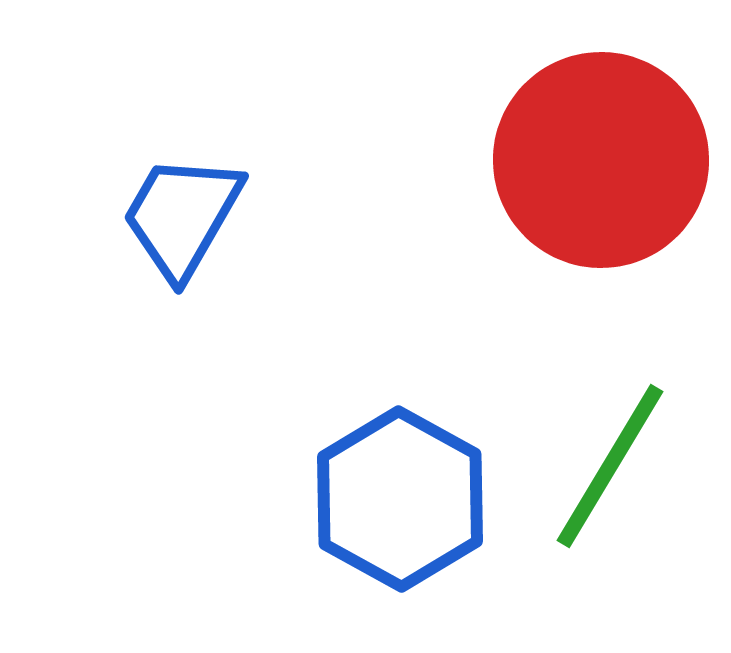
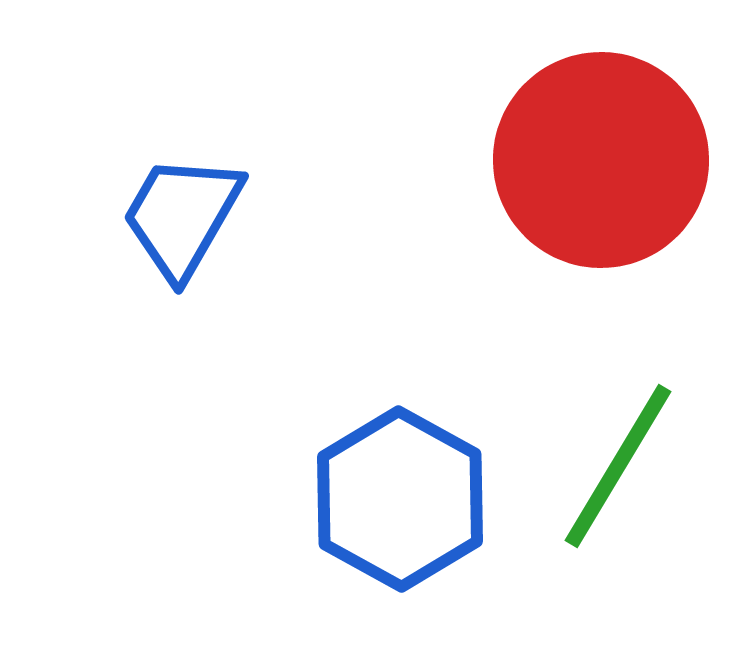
green line: moved 8 px right
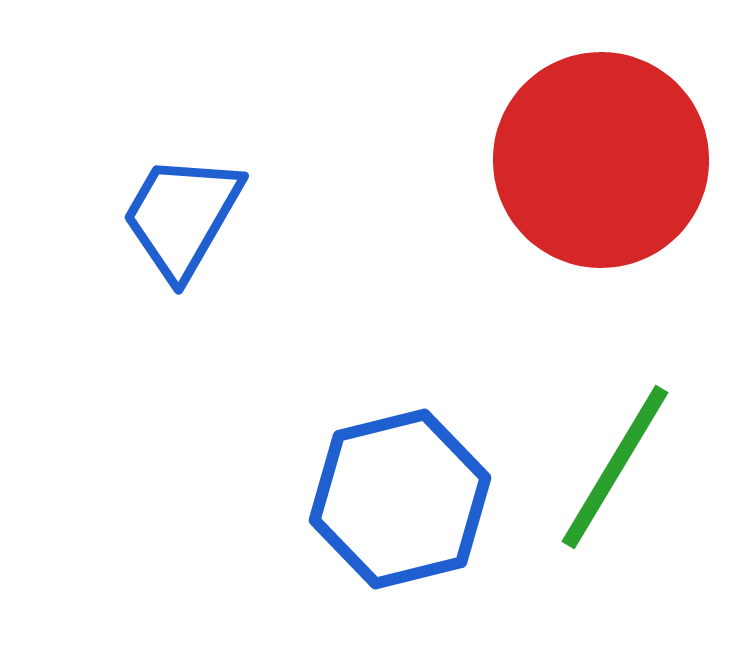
green line: moved 3 px left, 1 px down
blue hexagon: rotated 17 degrees clockwise
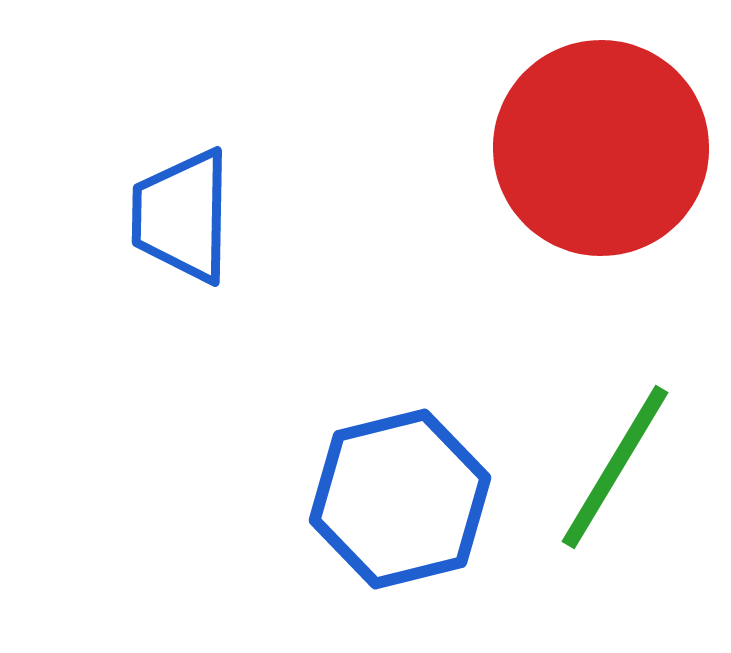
red circle: moved 12 px up
blue trapezoid: rotated 29 degrees counterclockwise
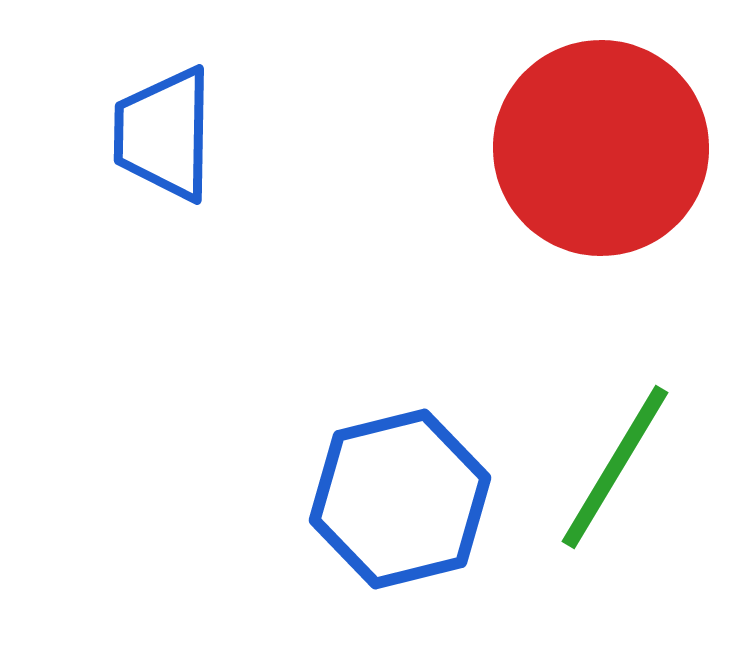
blue trapezoid: moved 18 px left, 82 px up
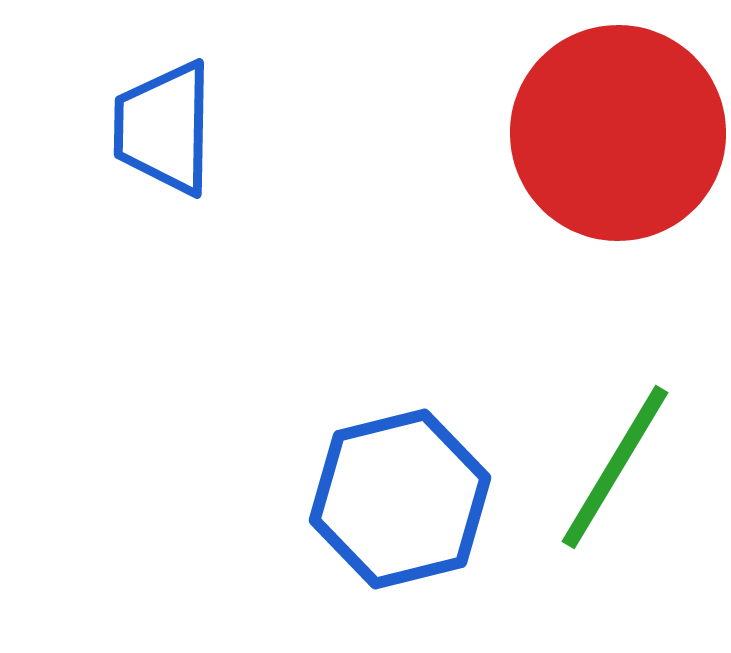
blue trapezoid: moved 6 px up
red circle: moved 17 px right, 15 px up
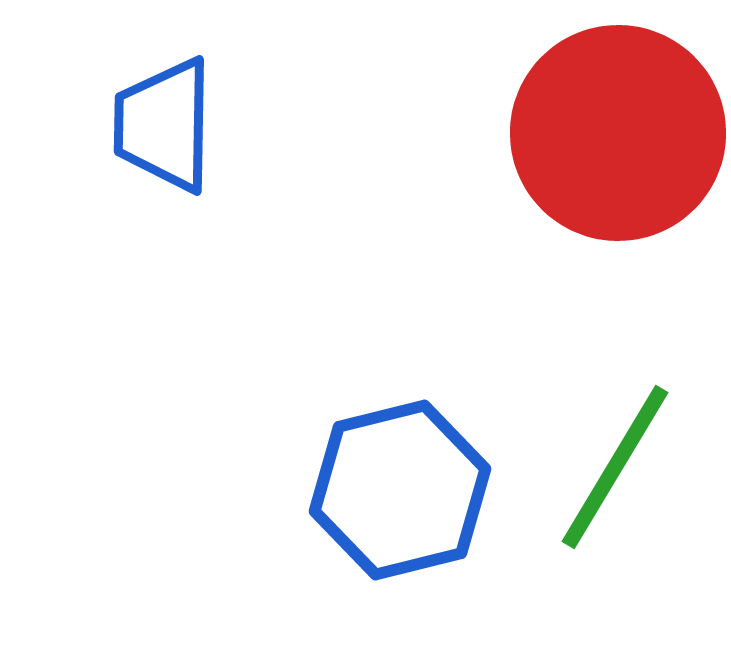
blue trapezoid: moved 3 px up
blue hexagon: moved 9 px up
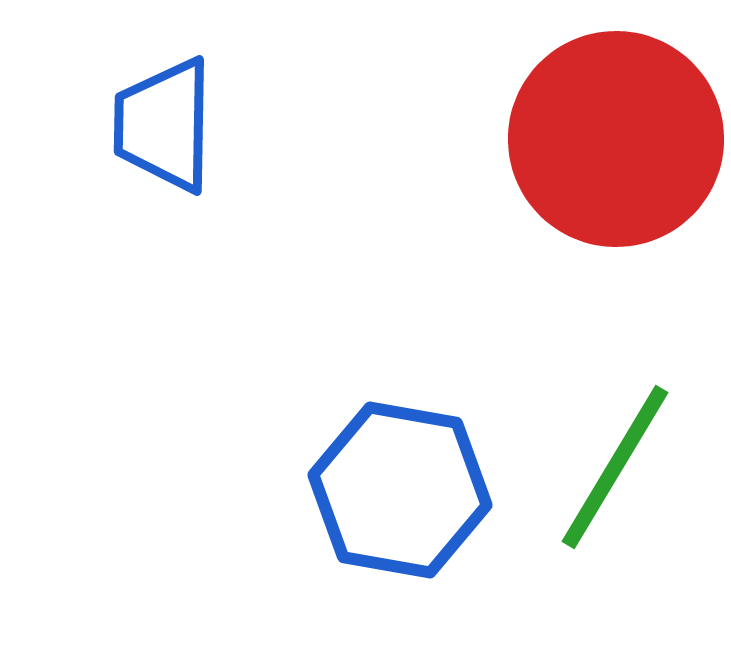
red circle: moved 2 px left, 6 px down
blue hexagon: rotated 24 degrees clockwise
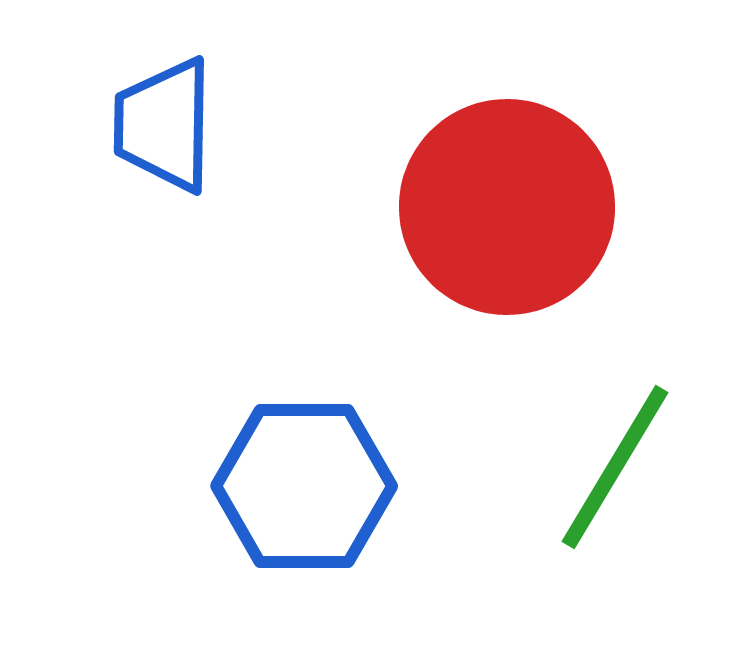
red circle: moved 109 px left, 68 px down
blue hexagon: moved 96 px left, 4 px up; rotated 10 degrees counterclockwise
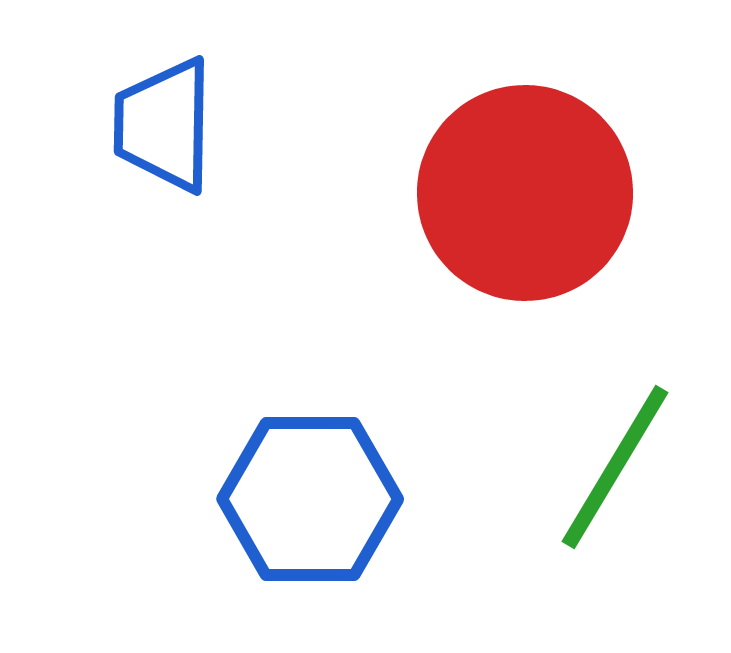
red circle: moved 18 px right, 14 px up
blue hexagon: moved 6 px right, 13 px down
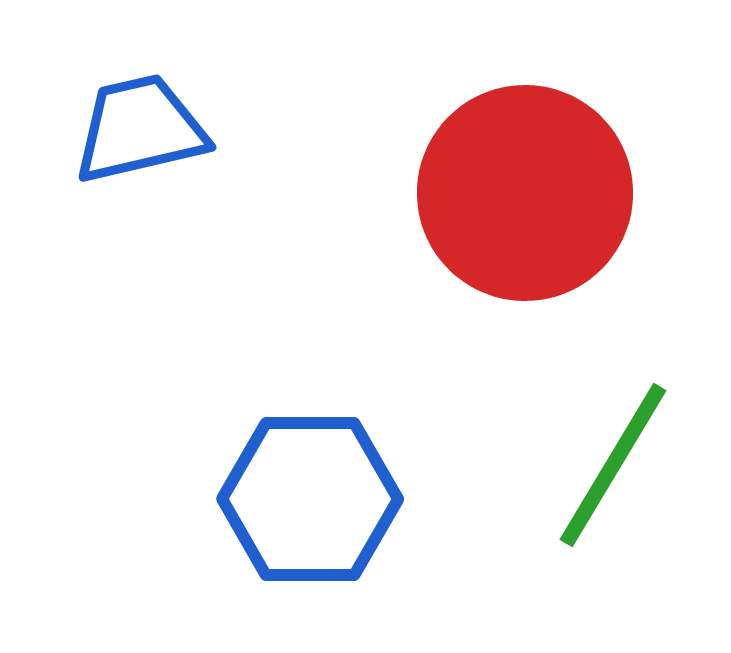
blue trapezoid: moved 24 px left, 4 px down; rotated 76 degrees clockwise
green line: moved 2 px left, 2 px up
